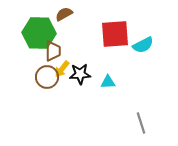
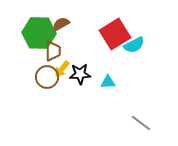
brown semicircle: moved 3 px left, 10 px down
red square: rotated 28 degrees counterclockwise
cyan semicircle: moved 9 px left
gray line: rotated 35 degrees counterclockwise
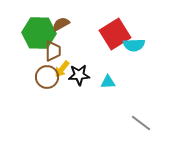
cyan semicircle: rotated 25 degrees clockwise
black star: moved 1 px left, 1 px down
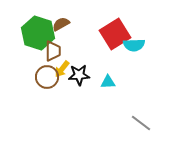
green hexagon: moved 1 px left; rotated 16 degrees clockwise
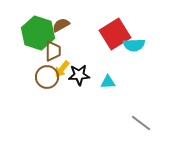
brown semicircle: moved 1 px down
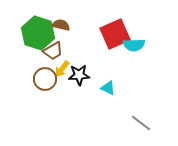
brown semicircle: rotated 42 degrees clockwise
red square: rotated 8 degrees clockwise
brown trapezoid: rotated 60 degrees clockwise
brown circle: moved 2 px left, 2 px down
cyan triangle: moved 6 px down; rotated 28 degrees clockwise
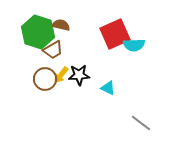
green hexagon: moved 1 px up
brown trapezoid: moved 1 px up
yellow arrow: moved 1 px left, 6 px down
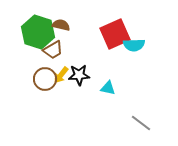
cyan triangle: rotated 14 degrees counterclockwise
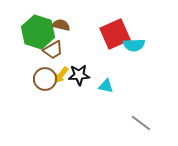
cyan triangle: moved 2 px left, 2 px up
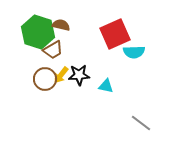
cyan semicircle: moved 7 px down
